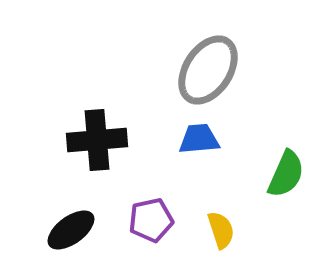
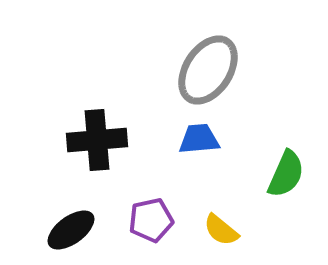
yellow semicircle: rotated 147 degrees clockwise
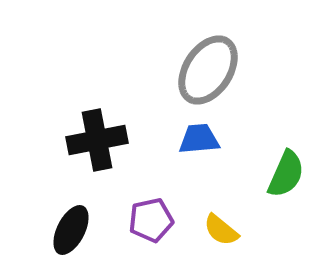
black cross: rotated 6 degrees counterclockwise
black ellipse: rotated 27 degrees counterclockwise
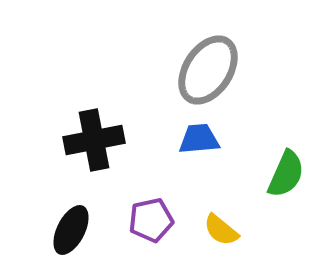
black cross: moved 3 px left
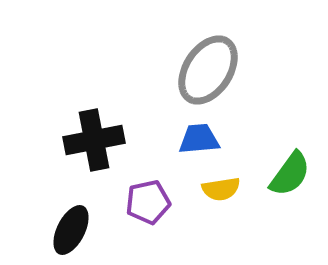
green semicircle: moved 4 px right; rotated 12 degrees clockwise
purple pentagon: moved 3 px left, 18 px up
yellow semicircle: moved 41 px up; rotated 48 degrees counterclockwise
